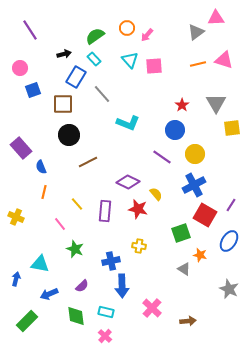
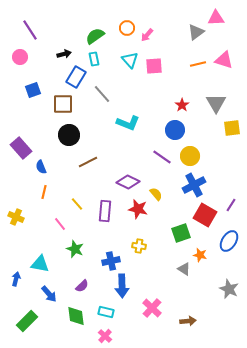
cyan rectangle at (94, 59): rotated 32 degrees clockwise
pink circle at (20, 68): moved 11 px up
yellow circle at (195, 154): moved 5 px left, 2 px down
blue arrow at (49, 294): rotated 108 degrees counterclockwise
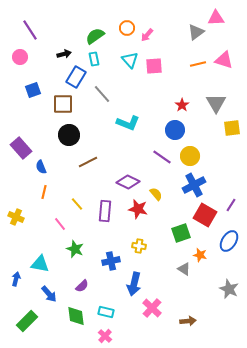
blue arrow at (122, 286): moved 12 px right, 2 px up; rotated 15 degrees clockwise
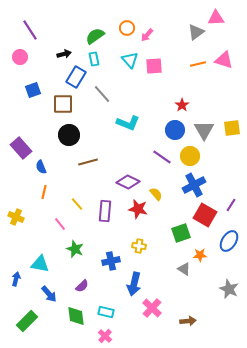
gray triangle at (216, 103): moved 12 px left, 27 px down
brown line at (88, 162): rotated 12 degrees clockwise
orange star at (200, 255): rotated 16 degrees counterclockwise
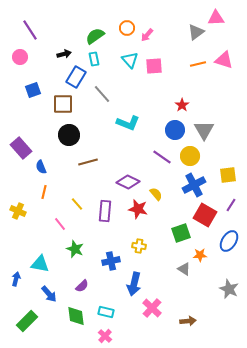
yellow square at (232, 128): moved 4 px left, 47 px down
yellow cross at (16, 217): moved 2 px right, 6 px up
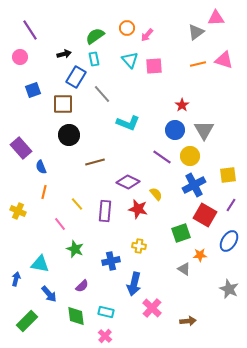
brown line at (88, 162): moved 7 px right
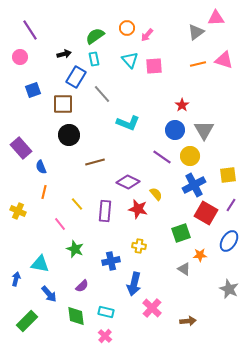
red square at (205, 215): moved 1 px right, 2 px up
